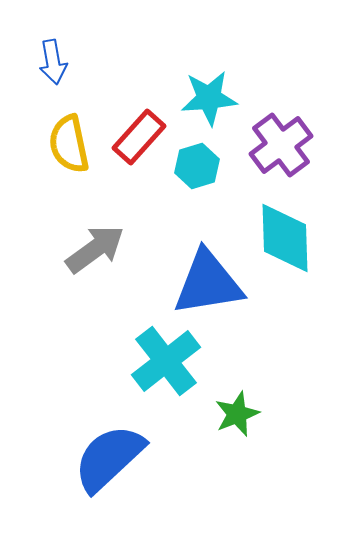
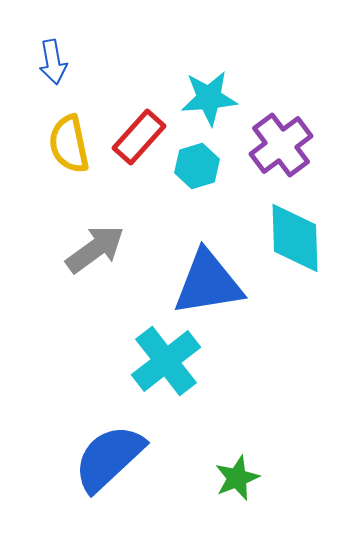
cyan diamond: moved 10 px right
green star: moved 64 px down
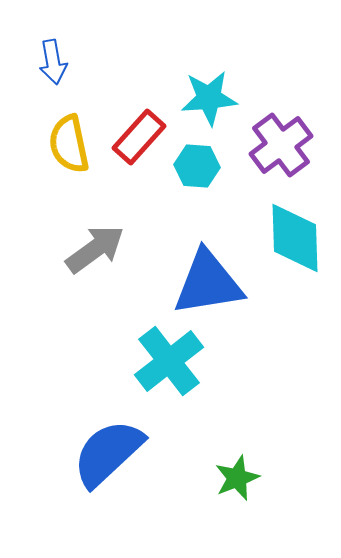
cyan hexagon: rotated 21 degrees clockwise
cyan cross: moved 3 px right
blue semicircle: moved 1 px left, 5 px up
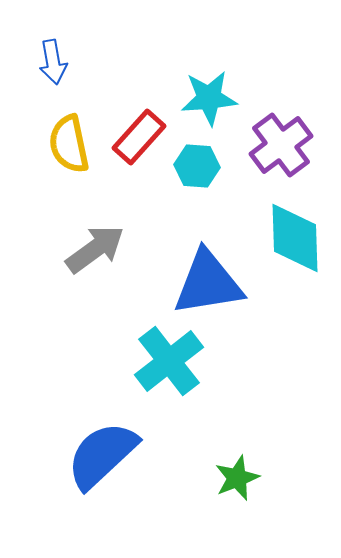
blue semicircle: moved 6 px left, 2 px down
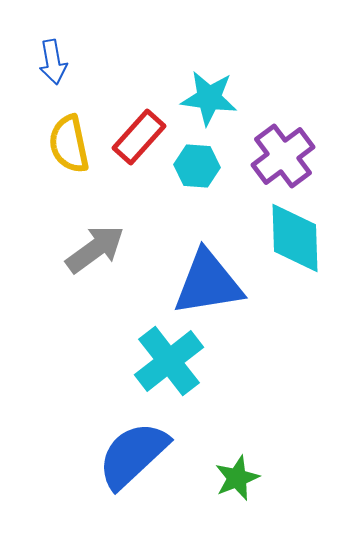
cyan star: rotated 12 degrees clockwise
purple cross: moved 2 px right, 11 px down
blue semicircle: moved 31 px right
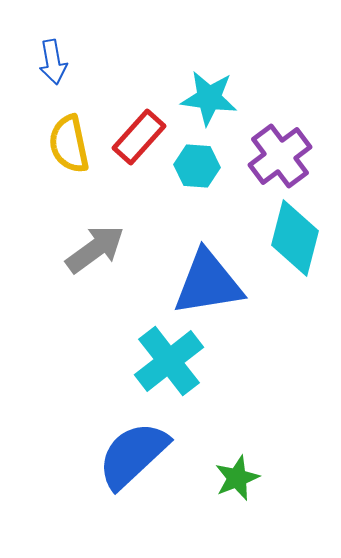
purple cross: moved 3 px left
cyan diamond: rotated 16 degrees clockwise
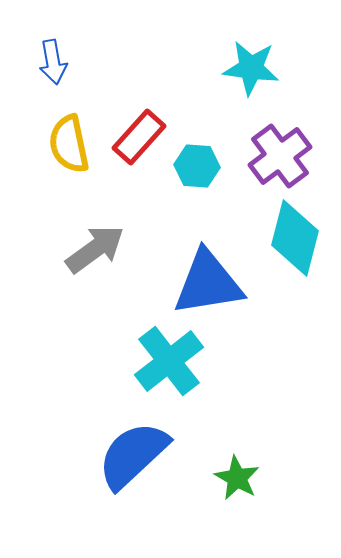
cyan star: moved 42 px right, 30 px up
green star: rotated 21 degrees counterclockwise
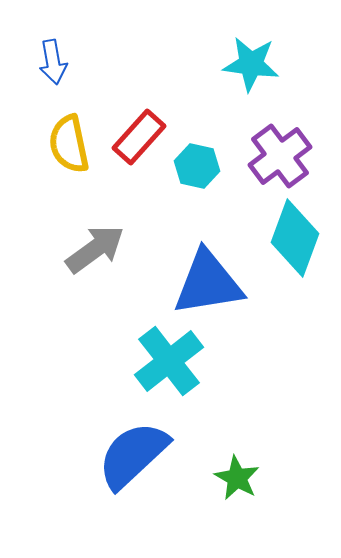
cyan star: moved 4 px up
cyan hexagon: rotated 9 degrees clockwise
cyan diamond: rotated 6 degrees clockwise
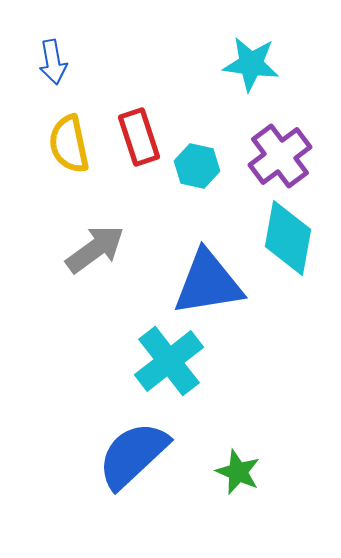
red rectangle: rotated 60 degrees counterclockwise
cyan diamond: moved 7 px left; rotated 10 degrees counterclockwise
green star: moved 1 px right, 6 px up; rotated 6 degrees counterclockwise
